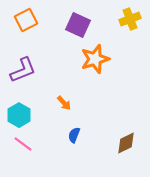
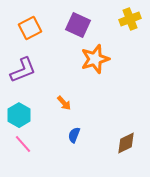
orange square: moved 4 px right, 8 px down
pink line: rotated 12 degrees clockwise
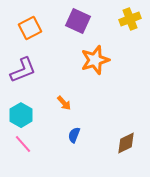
purple square: moved 4 px up
orange star: moved 1 px down
cyan hexagon: moved 2 px right
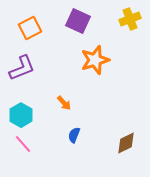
purple L-shape: moved 1 px left, 2 px up
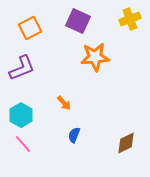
orange star: moved 3 px up; rotated 12 degrees clockwise
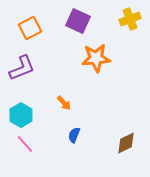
orange star: moved 1 px right, 1 px down
pink line: moved 2 px right
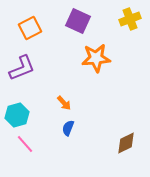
cyan hexagon: moved 4 px left; rotated 15 degrees clockwise
blue semicircle: moved 6 px left, 7 px up
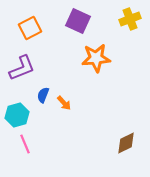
blue semicircle: moved 25 px left, 33 px up
pink line: rotated 18 degrees clockwise
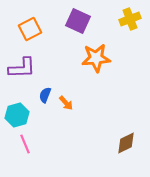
orange square: moved 1 px down
purple L-shape: rotated 20 degrees clockwise
blue semicircle: moved 2 px right
orange arrow: moved 2 px right
